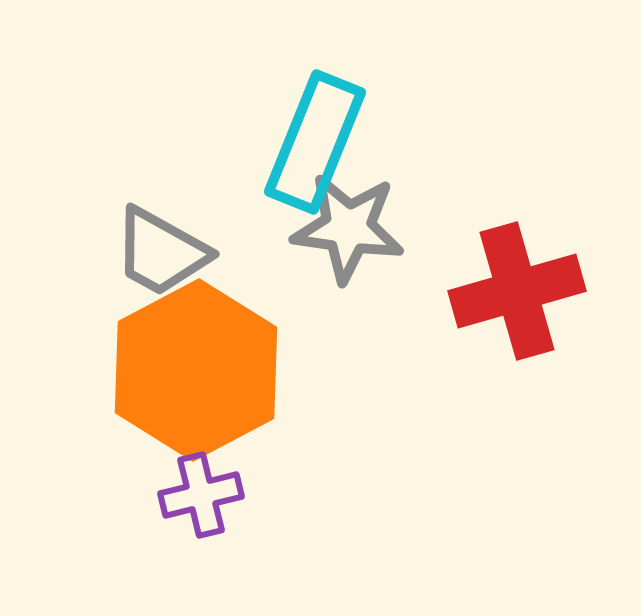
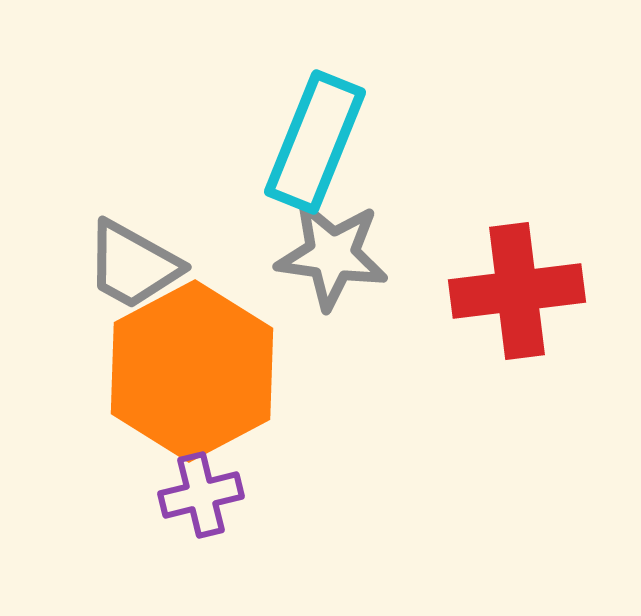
gray star: moved 16 px left, 27 px down
gray trapezoid: moved 28 px left, 13 px down
red cross: rotated 9 degrees clockwise
orange hexagon: moved 4 px left, 1 px down
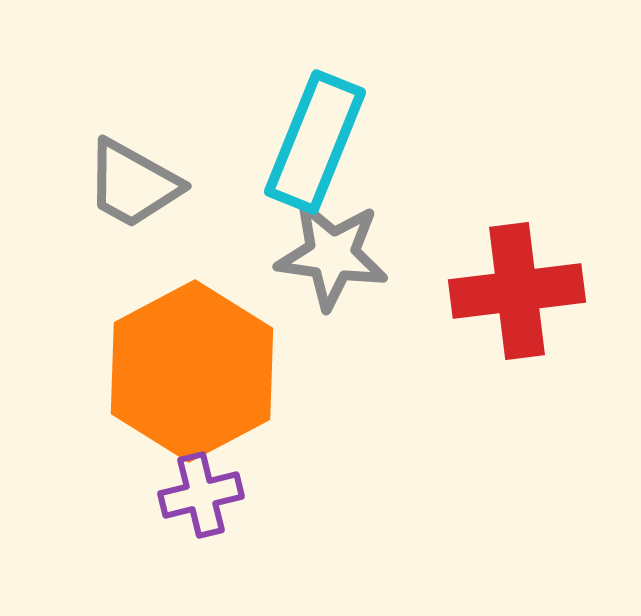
gray trapezoid: moved 81 px up
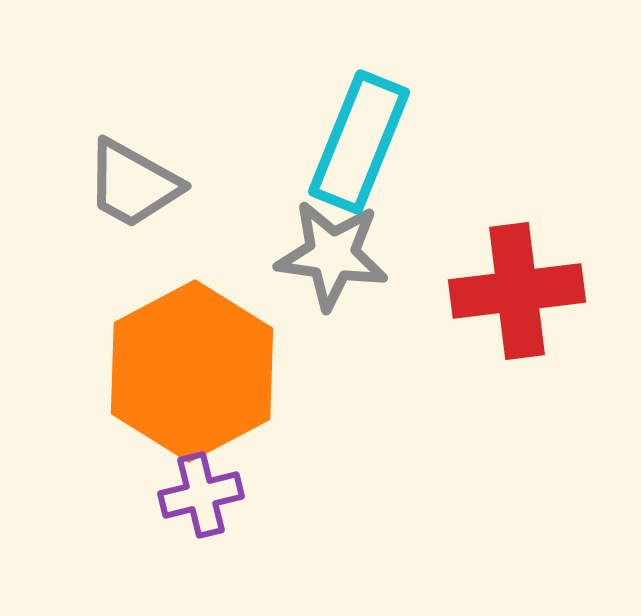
cyan rectangle: moved 44 px right
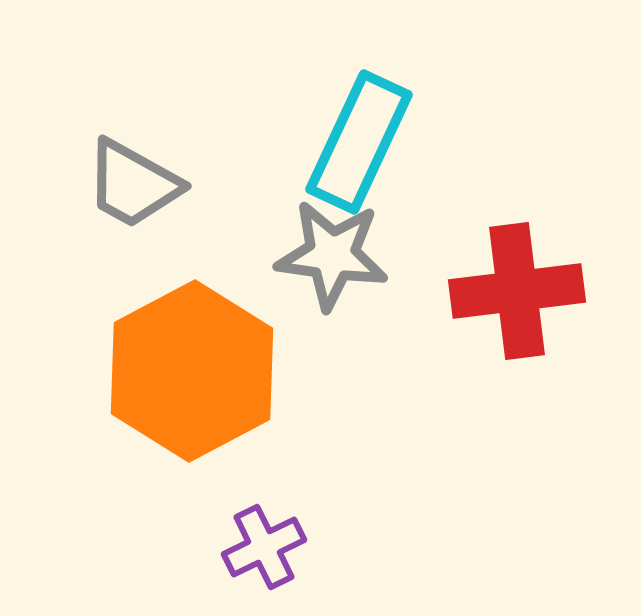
cyan rectangle: rotated 3 degrees clockwise
purple cross: moved 63 px right, 52 px down; rotated 12 degrees counterclockwise
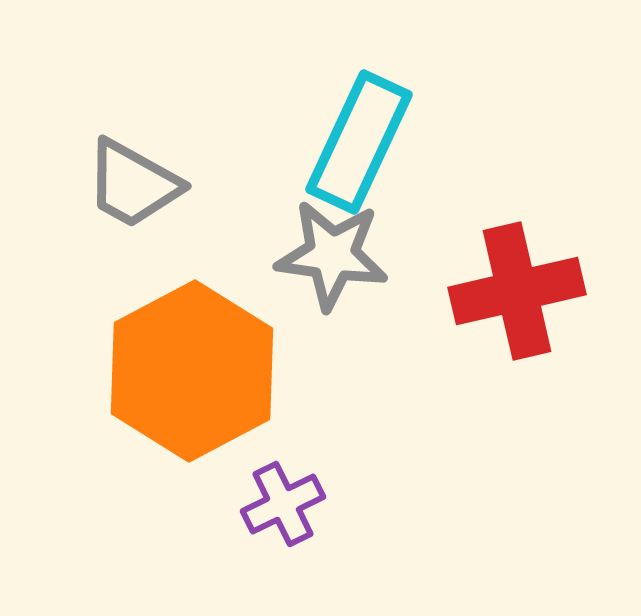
red cross: rotated 6 degrees counterclockwise
purple cross: moved 19 px right, 43 px up
